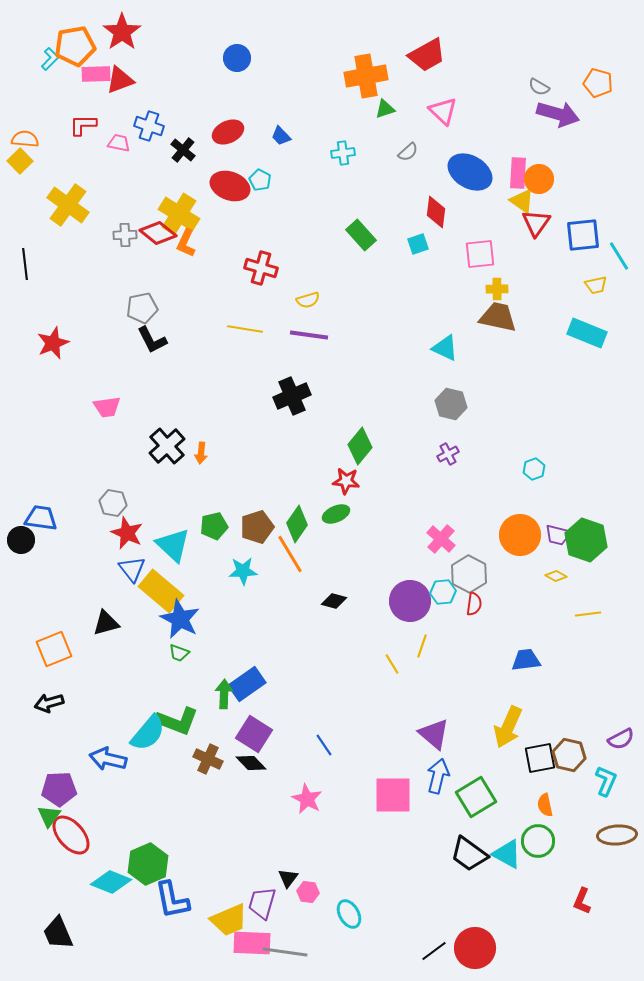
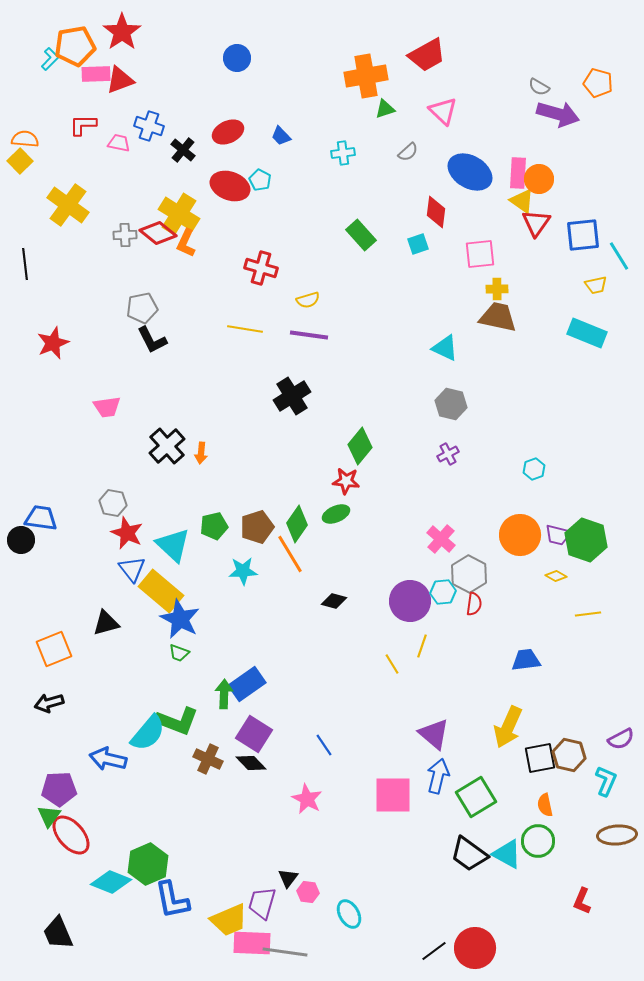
black cross at (292, 396): rotated 9 degrees counterclockwise
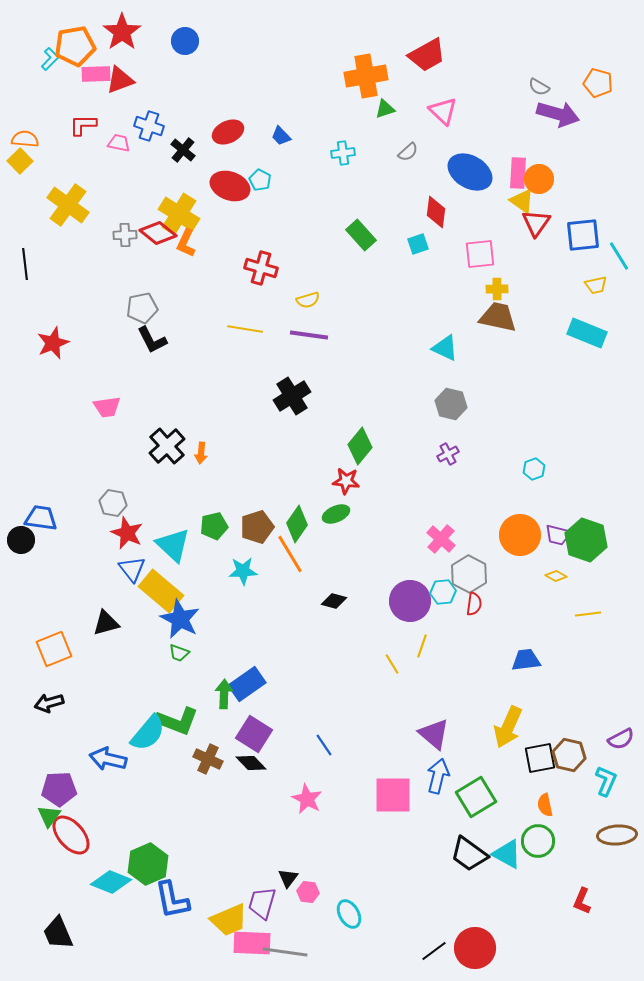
blue circle at (237, 58): moved 52 px left, 17 px up
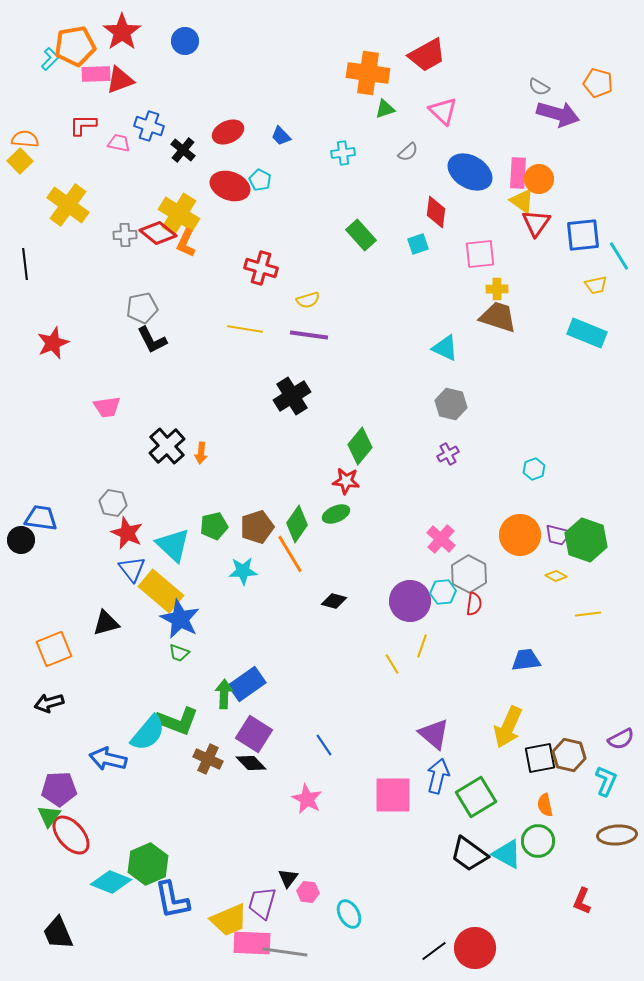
orange cross at (366, 76): moved 2 px right, 3 px up; rotated 18 degrees clockwise
brown trapezoid at (498, 317): rotated 6 degrees clockwise
